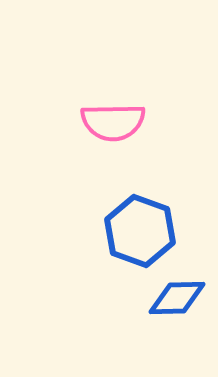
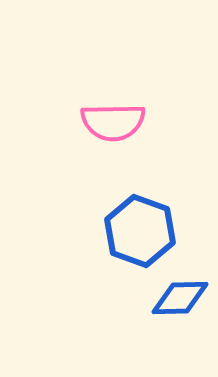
blue diamond: moved 3 px right
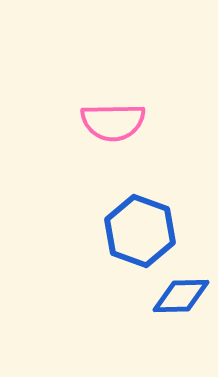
blue diamond: moved 1 px right, 2 px up
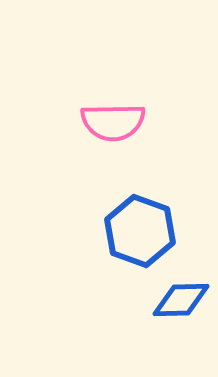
blue diamond: moved 4 px down
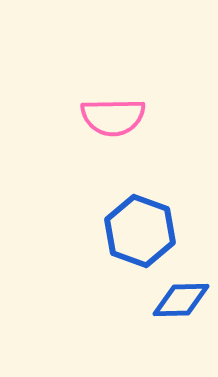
pink semicircle: moved 5 px up
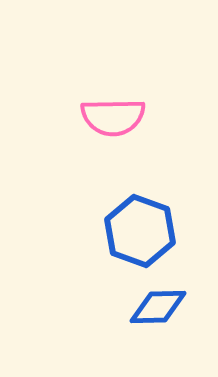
blue diamond: moved 23 px left, 7 px down
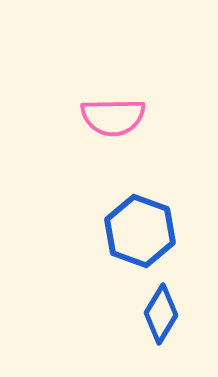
blue diamond: moved 3 px right, 7 px down; rotated 58 degrees counterclockwise
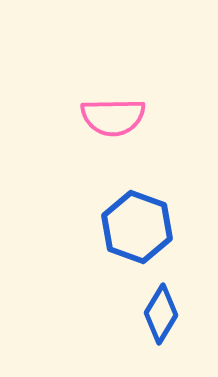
blue hexagon: moved 3 px left, 4 px up
